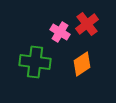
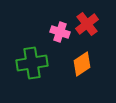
pink cross: rotated 12 degrees counterclockwise
green cross: moved 3 px left, 1 px down; rotated 16 degrees counterclockwise
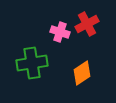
red cross: rotated 10 degrees clockwise
orange diamond: moved 9 px down
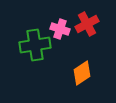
pink cross: moved 3 px up
green cross: moved 3 px right, 18 px up
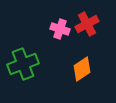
green cross: moved 12 px left, 19 px down; rotated 12 degrees counterclockwise
orange diamond: moved 4 px up
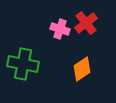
red cross: moved 1 px left, 1 px up; rotated 10 degrees counterclockwise
green cross: rotated 32 degrees clockwise
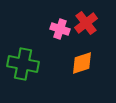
orange diamond: moved 6 px up; rotated 15 degrees clockwise
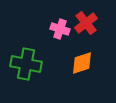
green cross: moved 3 px right
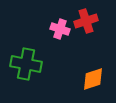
red cross: moved 2 px up; rotated 20 degrees clockwise
orange diamond: moved 11 px right, 16 px down
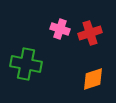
red cross: moved 4 px right, 12 px down
